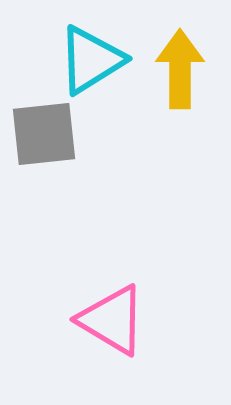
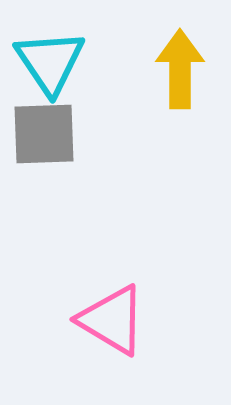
cyan triangle: moved 41 px left, 2 px down; rotated 32 degrees counterclockwise
gray square: rotated 4 degrees clockwise
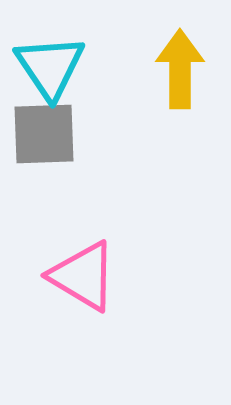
cyan triangle: moved 5 px down
pink triangle: moved 29 px left, 44 px up
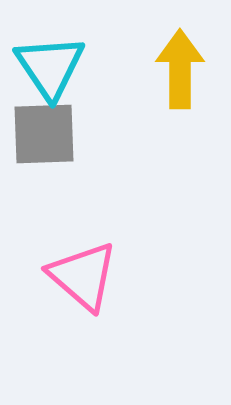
pink triangle: rotated 10 degrees clockwise
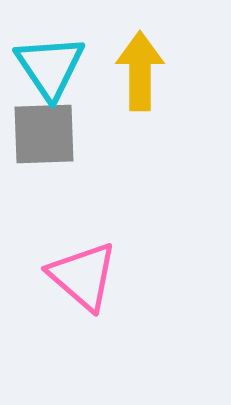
yellow arrow: moved 40 px left, 2 px down
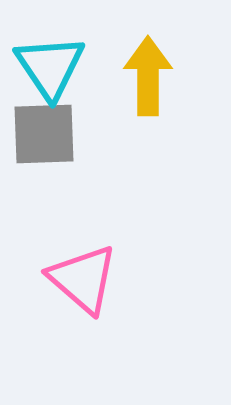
yellow arrow: moved 8 px right, 5 px down
pink triangle: moved 3 px down
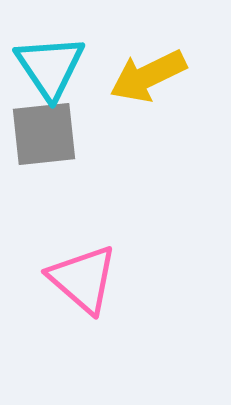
yellow arrow: rotated 116 degrees counterclockwise
gray square: rotated 4 degrees counterclockwise
